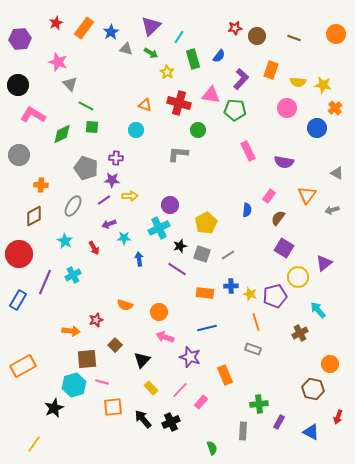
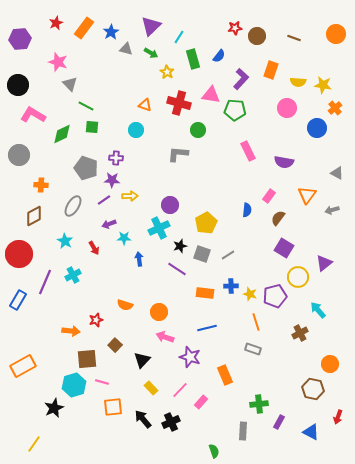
green semicircle at (212, 448): moved 2 px right, 3 px down
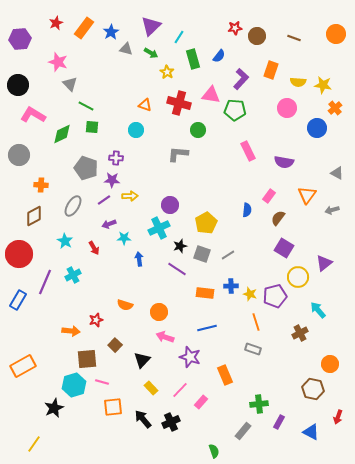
gray rectangle at (243, 431): rotated 36 degrees clockwise
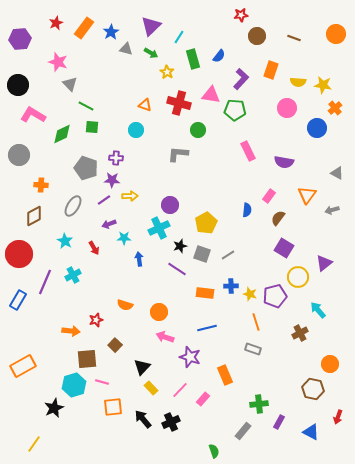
red star at (235, 28): moved 6 px right, 13 px up
black triangle at (142, 360): moved 7 px down
pink rectangle at (201, 402): moved 2 px right, 3 px up
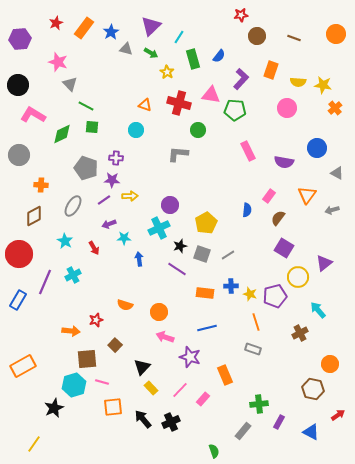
blue circle at (317, 128): moved 20 px down
red arrow at (338, 417): moved 2 px up; rotated 144 degrees counterclockwise
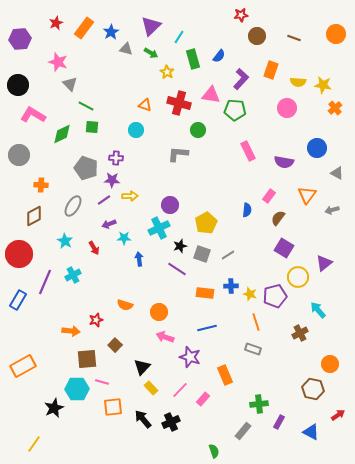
cyan hexagon at (74, 385): moved 3 px right, 4 px down; rotated 15 degrees clockwise
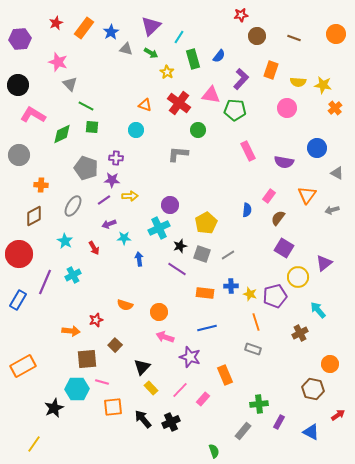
red cross at (179, 103): rotated 20 degrees clockwise
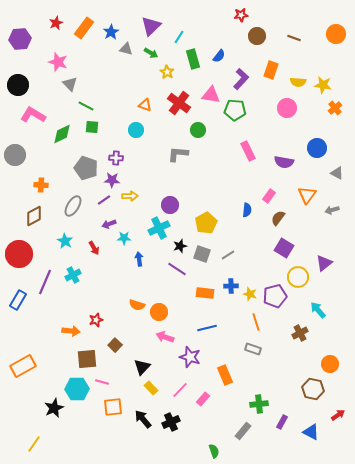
gray circle at (19, 155): moved 4 px left
orange semicircle at (125, 305): moved 12 px right
purple rectangle at (279, 422): moved 3 px right
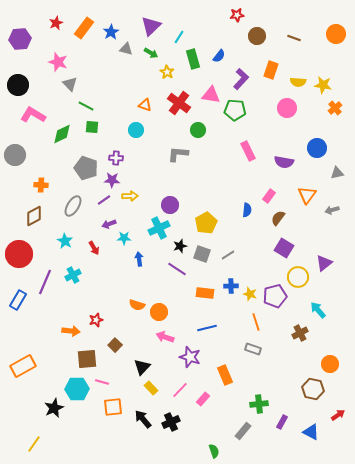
red star at (241, 15): moved 4 px left
gray triangle at (337, 173): rotated 40 degrees counterclockwise
